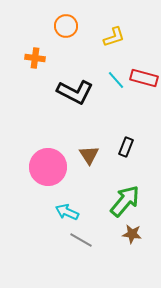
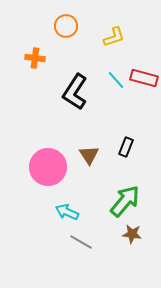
black L-shape: rotated 96 degrees clockwise
gray line: moved 2 px down
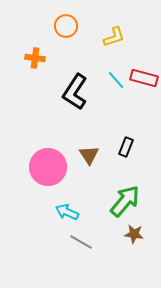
brown star: moved 2 px right
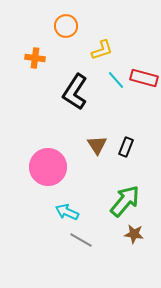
yellow L-shape: moved 12 px left, 13 px down
brown triangle: moved 8 px right, 10 px up
gray line: moved 2 px up
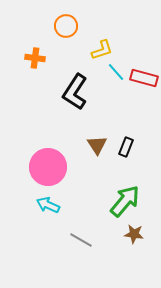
cyan line: moved 8 px up
cyan arrow: moved 19 px left, 7 px up
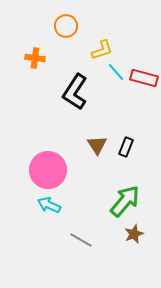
pink circle: moved 3 px down
cyan arrow: moved 1 px right
brown star: rotated 30 degrees counterclockwise
